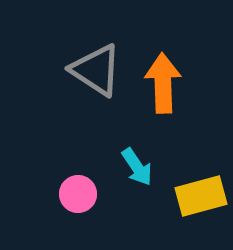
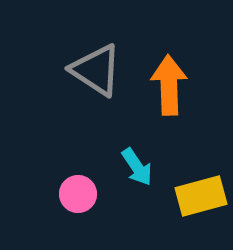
orange arrow: moved 6 px right, 2 px down
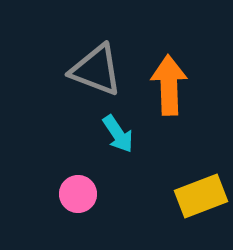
gray triangle: rotated 12 degrees counterclockwise
cyan arrow: moved 19 px left, 33 px up
yellow rectangle: rotated 6 degrees counterclockwise
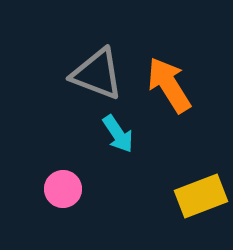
gray triangle: moved 1 px right, 4 px down
orange arrow: rotated 30 degrees counterclockwise
pink circle: moved 15 px left, 5 px up
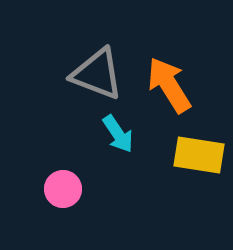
yellow rectangle: moved 2 px left, 41 px up; rotated 30 degrees clockwise
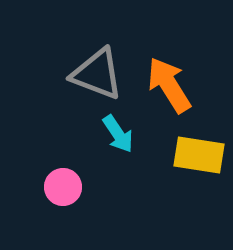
pink circle: moved 2 px up
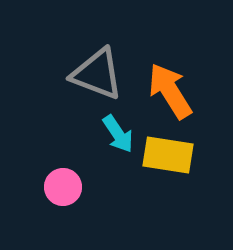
orange arrow: moved 1 px right, 6 px down
yellow rectangle: moved 31 px left
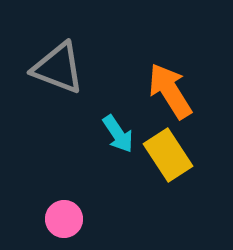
gray triangle: moved 39 px left, 6 px up
yellow rectangle: rotated 48 degrees clockwise
pink circle: moved 1 px right, 32 px down
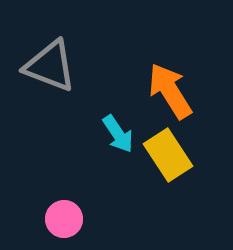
gray triangle: moved 8 px left, 2 px up
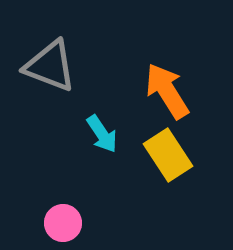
orange arrow: moved 3 px left
cyan arrow: moved 16 px left
pink circle: moved 1 px left, 4 px down
